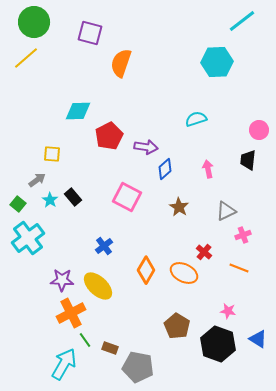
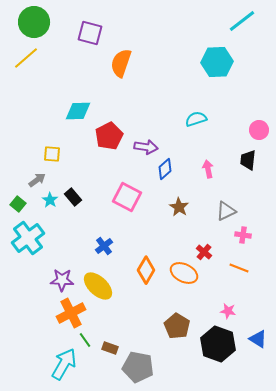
pink cross: rotated 28 degrees clockwise
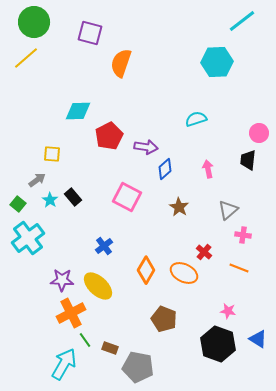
pink circle: moved 3 px down
gray triangle: moved 2 px right, 1 px up; rotated 15 degrees counterclockwise
brown pentagon: moved 13 px left, 7 px up; rotated 10 degrees counterclockwise
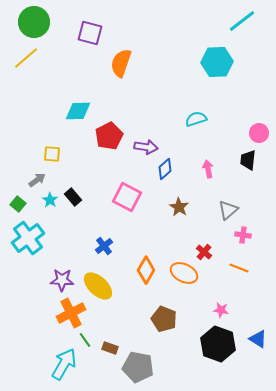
pink star: moved 7 px left, 1 px up
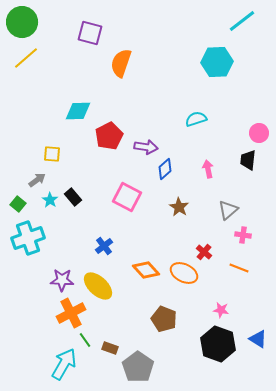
green circle: moved 12 px left
cyan cross: rotated 16 degrees clockwise
orange diamond: rotated 72 degrees counterclockwise
gray pentagon: rotated 24 degrees clockwise
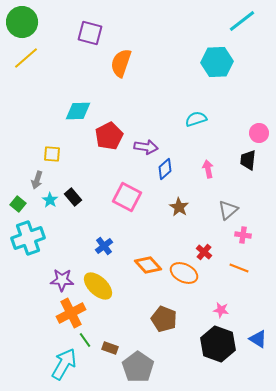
gray arrow: rotated 144 degrees clockwise
orange diamond: moved 2 px right, 5 px up
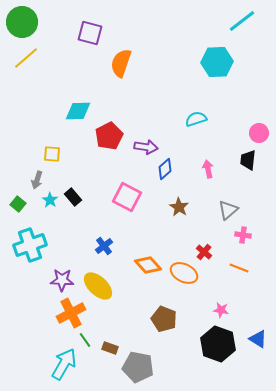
cyan cross: moved 2 px right, 7 px down
gray pentagon: rotated 24 degrees counterclockwise
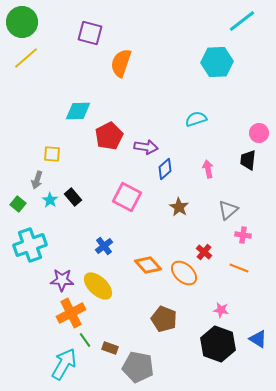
orange ellipse: rotated 16 degrees clockwise
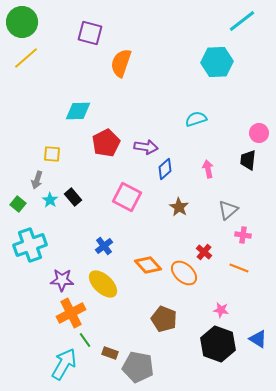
red pentagon: moved 3 px left, 7 px down
yellow ellipse: moved 5 px right, 2 px up
brown rectangle: moved 5 px down
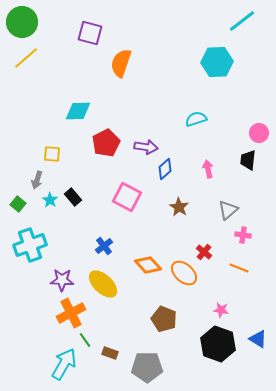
gray pentagon: moved 9 px right; rotated 12 degrees counterclockwise
